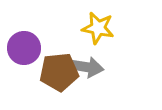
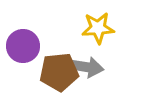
yellow star: rotated 16 degrees counterclockwise
purple circle: moved 1 px left, 2 px up
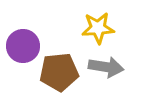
gray arrow: moved 20 px right
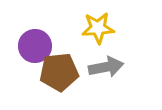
purple circle: moved 12 px right
gray arrow: rotated 20 degrees counterclockwise
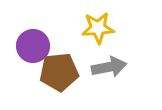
purple circle: moved 2 px left
gray arrow: moved 3 px right
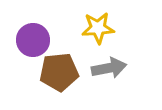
purple circle: moved 6 px up
gray arrow: moved 1 px down
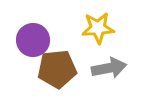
brown pentagon: moved 2 px left, 3 px up
